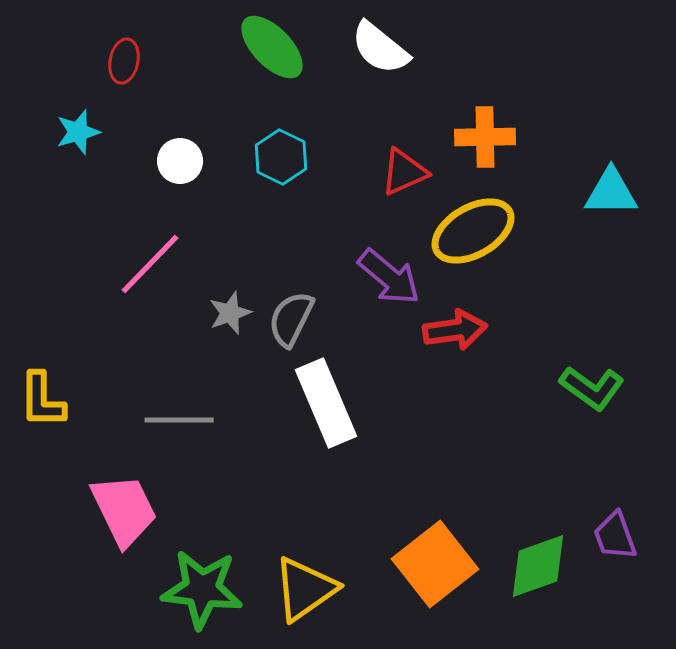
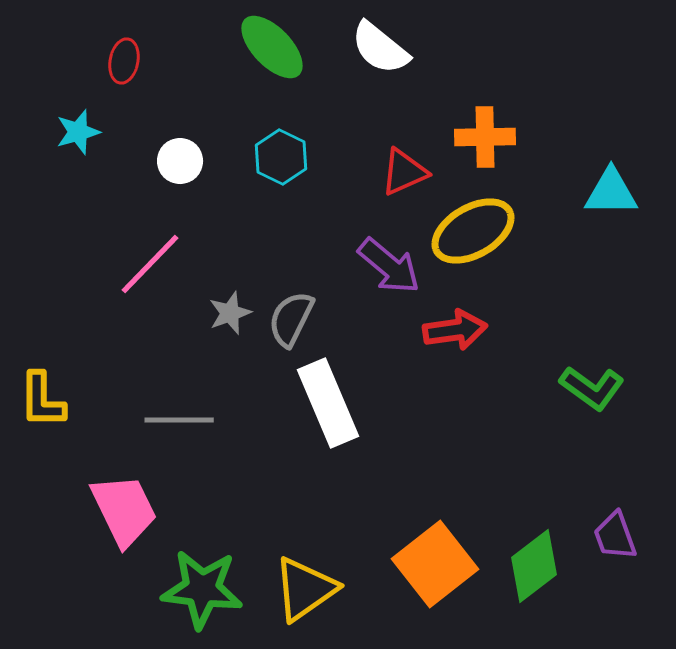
purple arrow: moved 11 px up
white rectangle: moved 2 px right
green diamond: moved 4 px left; rotated 18 degrees counterclockwise
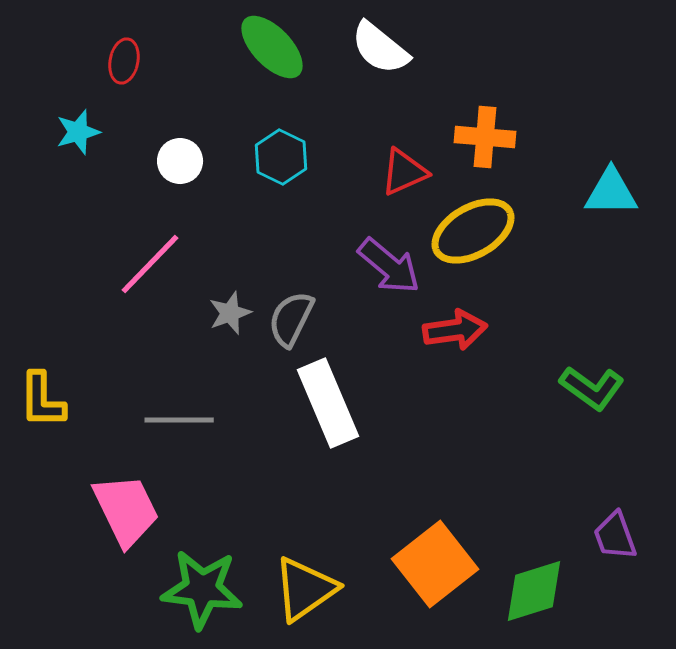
orange cross: rotated 6 degrees clockwise
pink trapezoid: moved 2 px right
green diamond: moved 25 px down; rotated 20 degrees clockwise
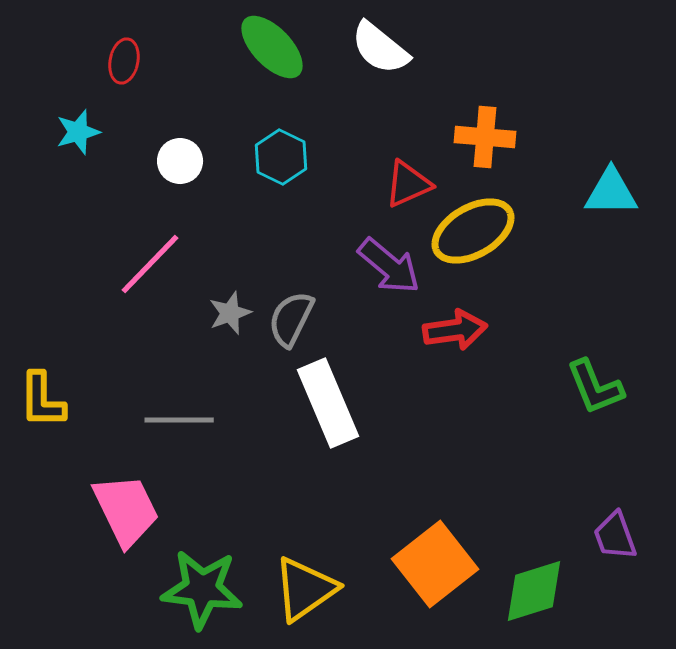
red triangle: moved 4 px right, 12 px down
green L-shape: moved 3 px right, 1 px up; rotated 32 degrees clockwise
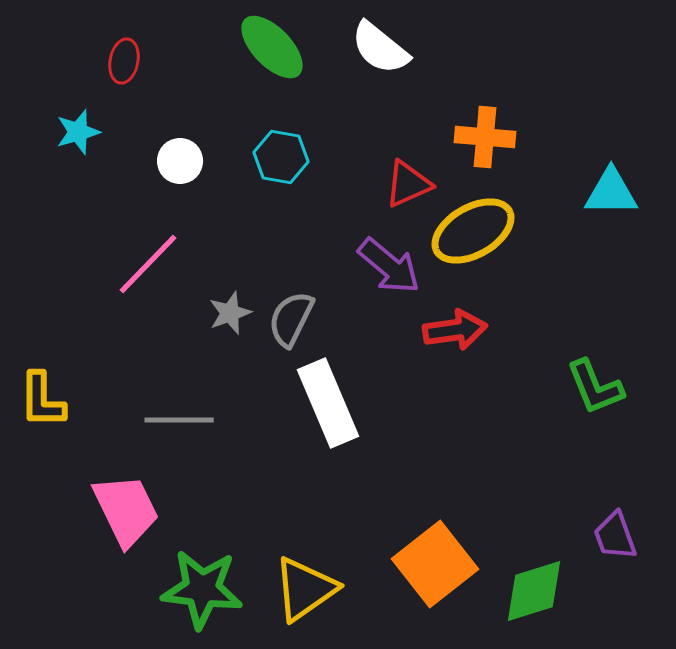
cyan hexagon: rotated 16 degrees counterclockwise
pink line: moved 2 px left
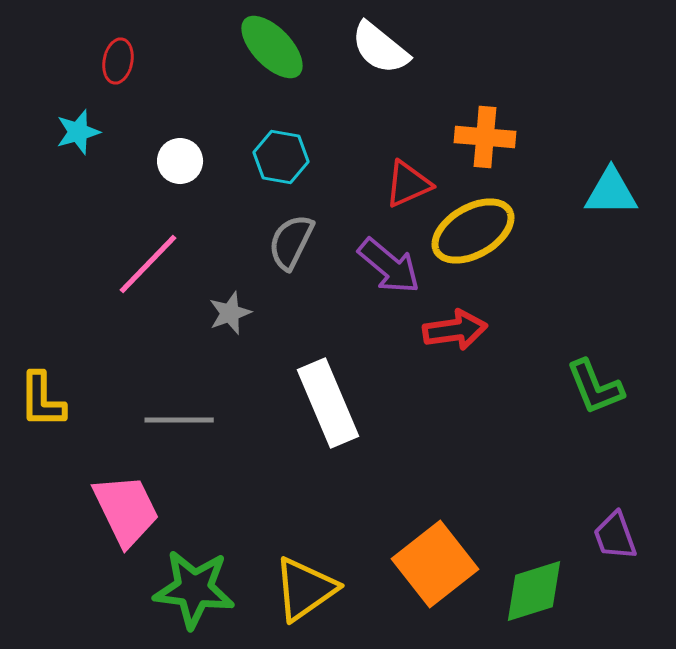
red ellipse: moved 6 px left
gray semicircle: moved 77 px up
green star: moved 8 px left
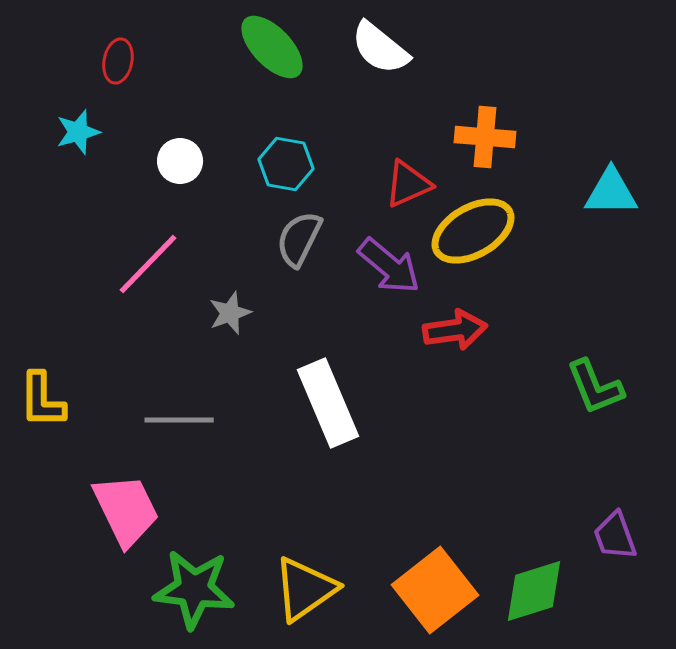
cyan hexagon: moved 5 px right, 7 px down
gray semicircle: moved 8 px right, 3 px up
orange square: moved 26 px down
